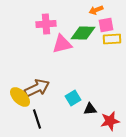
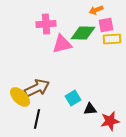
black line: rotated 30 degrees clockwise
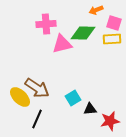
pink square: moved 8 px right, 2 px up; rotated 28 degrees clockwise
brown arrow: rotated 60 degrees clockwise
black line: rotated 12 degrees clockwise
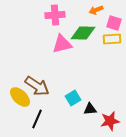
pink cross: moved 9 px right, 9 px up
brown arrow: moved 2 px up
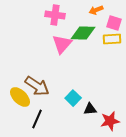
pink cross: rotated 12 degrees clockwise
pink triangle: rotated 35 degrees counterclockwise
cyan square: rotated 14 degrees counterclockwise
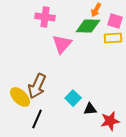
orange arrow: rotated 40 degrees counterclockwise
pink cross: moved 10 px left, 2 px down
pink square: moved 1 px right, 2 px up
green diamond: moved 5 px right, 7 px up
yellow rectangle: moved 1 px right, 1 px up
brown arrow: rotated 80 degrees clockwise
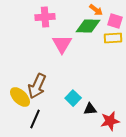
orange arrow: rotated 80 degrees counterclockwise
pink cross: rotated 12 degrees counterclockwise
pink triangle: rotated 10 degrees counterclockwise
black line: moved 2 px left
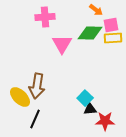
pink square: moved 4 px left, 4 px down; rotated 28 degrees counterclockwise
green diamond: moved 2 px right, 7 px down
brown arrow: rotated 15 degrees counterclockwise
cyan square: moved 12 px right
red star: moved 5 px left; rotated 12 degrees clockwise
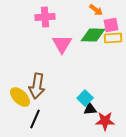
green diamond: moved 3 px right, 2 px down
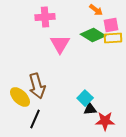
green diamond: rotated 30 degrees clockwise
pink triangle: moved 2 px left
brown arrow: rotated 25 degrees counterclockwise
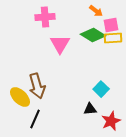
orange arrow: moved 1 px down
cyan square: moved 16 px right, 9 px up
red star: moved 6 px right; rotated 24 degrees counterclockwise
